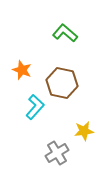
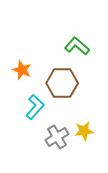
green L-shape: moved 12 px right, 13 px down
brown hexagon: rotated 12 degrees counterclockwise
gray cross: moved 16 px up
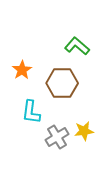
orange star: rotated 18 degrees clockwise
cyan L-shape: moved 4 px left, 5 px down; rotated 145 degrees clockwise
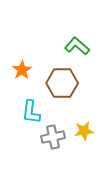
gray cross: moved 4 px left; rotated 20 degrees clockwise
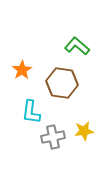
brown hexagon: rotated 8 degrees clockwise
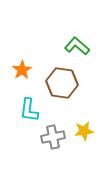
cyan L-shape: moved 2 px left, 2 px up
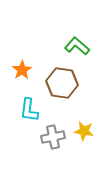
yellow star: rotated 18 degrees clockwise
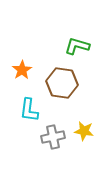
green L-shape: rotated 25 degrees counterclockwise
